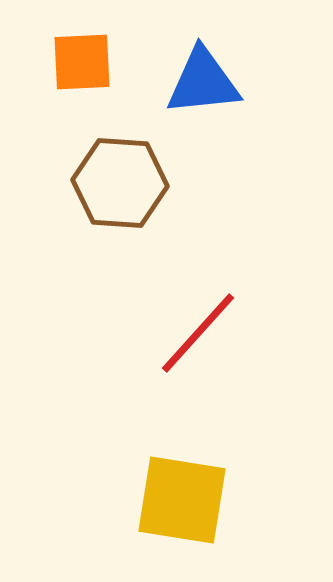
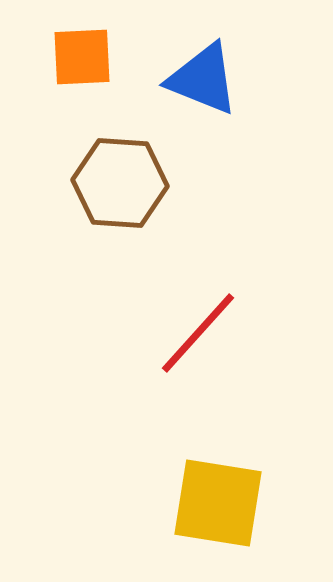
orange square: moved 5 px up
blue triangle: moved 3 px up; rotated 28 degrees clockwise
yellow square: moved 36 px right, 3 px down
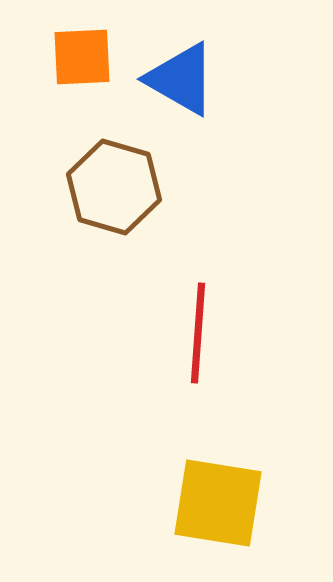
blue triangle: moved 22 px left; rotated 8 degrees clockwise
brown hexagon: moved 6 px left, 4 px down; rotated 12 degrees clockwise
red line: rotated 38 degrees counterclockwise
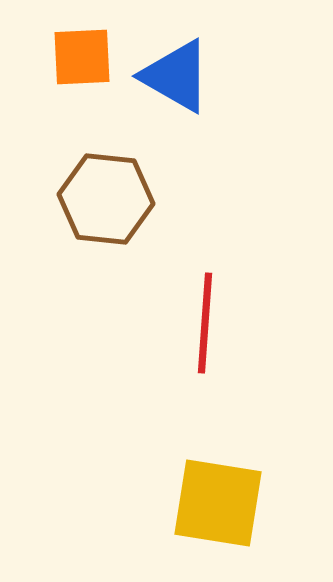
blue triangle: moved 5 px left, 3 px up
brown hexagon: moved 8 px left, 12 px down; rotated 10 degrees counterclockwise
red line: moved 7 px right, 10 px up
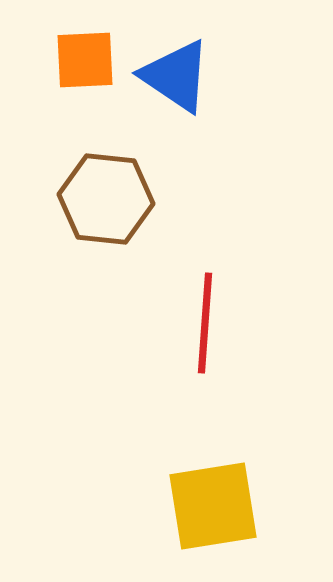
orange square: moved 3 px right, 3 px down
blue triangle: rotated 4 degrees clockwise
yellow square: moved 5 px left, 3 px down; rotated 18 degrees counterclockwise
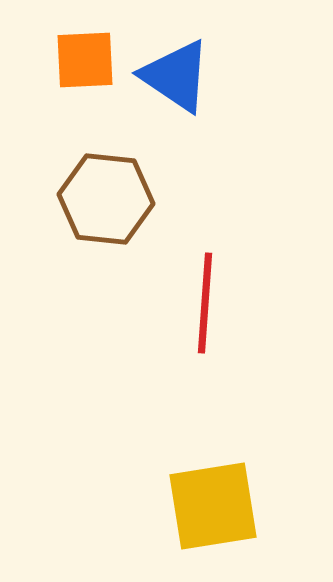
red line: moved 20 px up
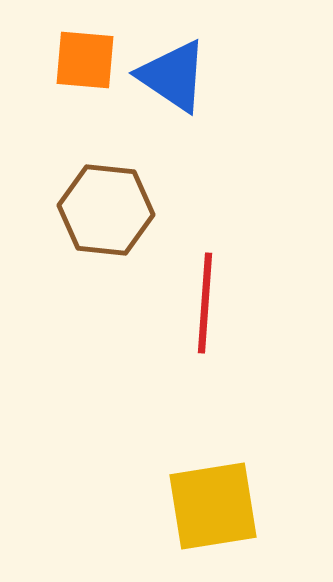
orange square: rotated 8 degrees clockwise
blue triangle: moved 3 px left
brown hexagon: moved 11 px down
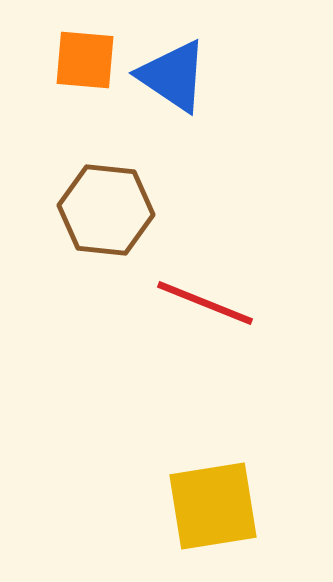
red line: rotated 72 degrees counterclockwise
